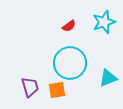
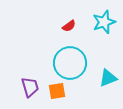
orange square: moved 1 px down
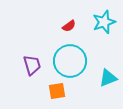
cyan circle: moved 2 px up
purple trapezoid: moved 2 px right, 22 px up
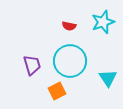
cyan star: moved 1 px left
red semicircle: rotated 48 degrees clockwise
cyan triangle: rotated 42 degrees counterclockwise
orange square: rotated 18 degrees counterclockwise
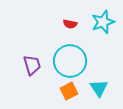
red semicircle: moved 1 px right, 2 px up
cyan triangle: moved 9 px left, 10 px down
orange square: moved 12 px right
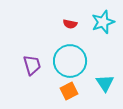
cyan triangle: moved 6 px right, 5 px up
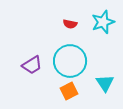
purple trapezoid: rotated 75 degrees clockwise
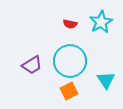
cyan star: moved 2 px left; rotated 10 degrees counterclockwise
cyan triangle: moved 1 px right, 3 px up
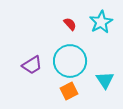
red semicircle: rotated 144 degrees counterclockwise
cyan triangle: moved 1 px left
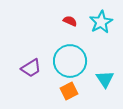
red semicircle: moved 3 px up; rotated 24 degrees counterclockwise
purple trapezoid: moved 1 px left, 3 px down
cyan triangle: moved 1 px up
